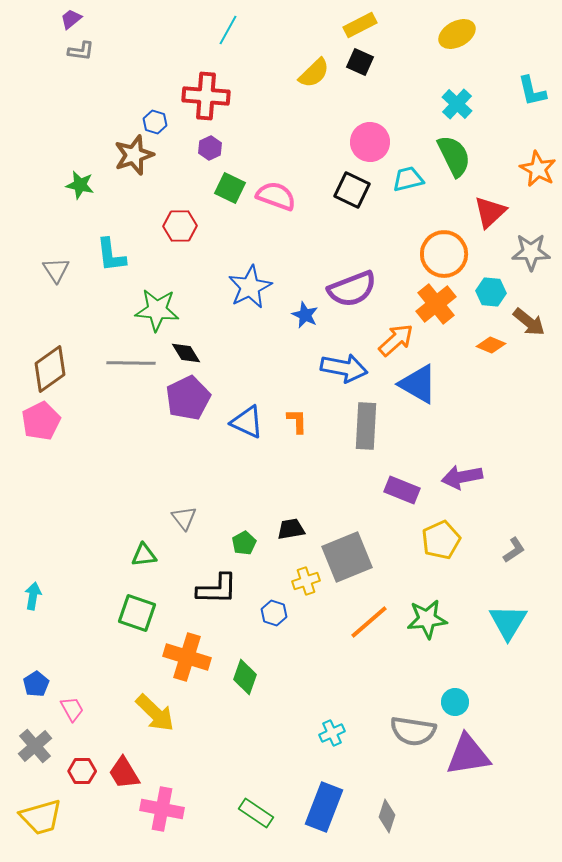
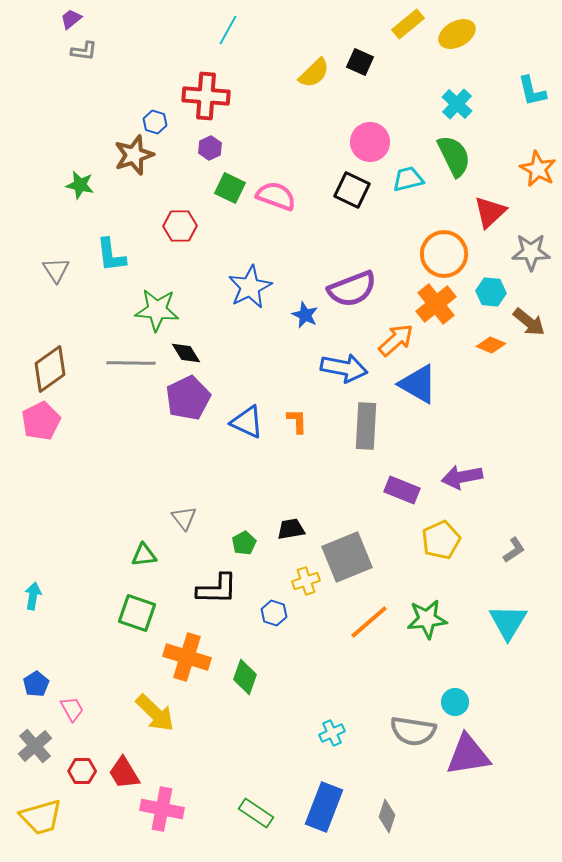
yellow rectangle at (360, 25): moved 48 px right, 1 px up; rotated 12 degrees counterclockwise
gray L-shape at (81, 51): moved 3 px right
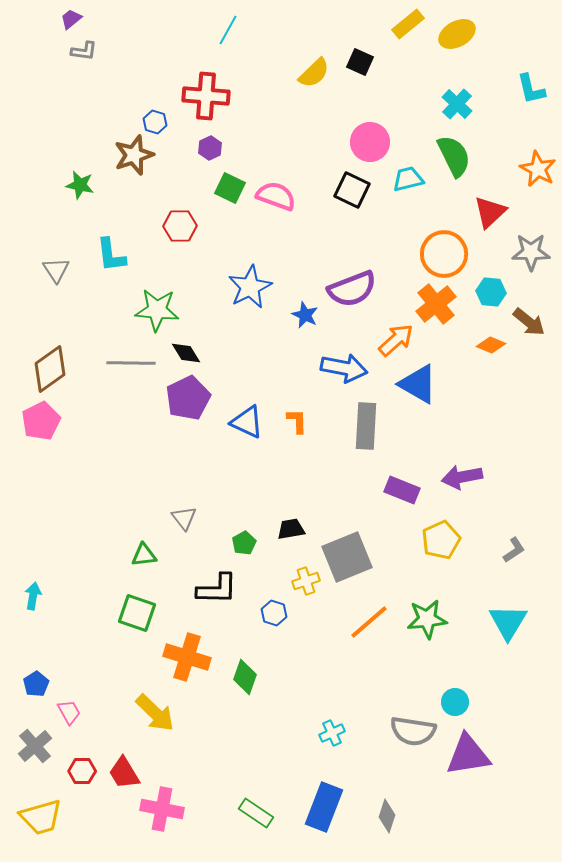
cyan L-shape at (532, 91): moved 1 px left, 2 px up
pink trapezoid at (72, 709): moved 3 px left, 3 px down
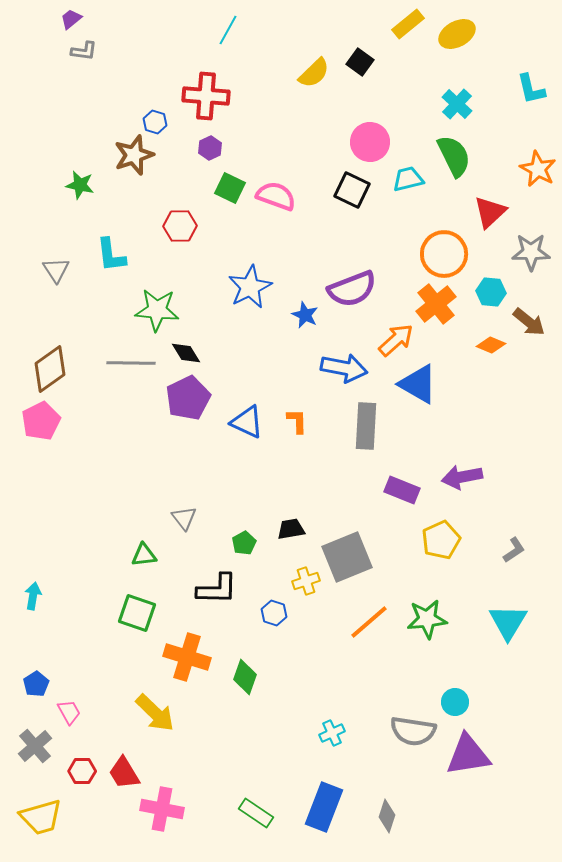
black square at (360, 62): rotated 12 degrees clockwise
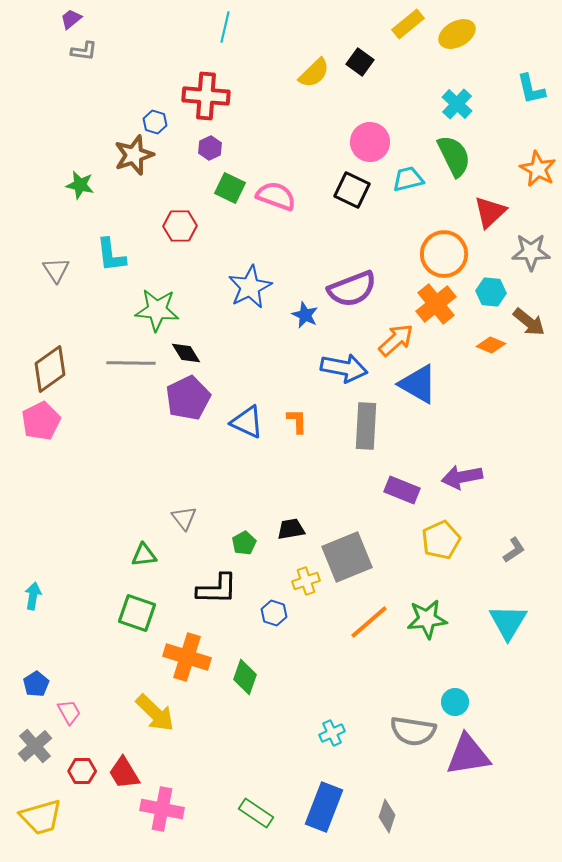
cyan line at (228, 30): moved 3 px left, 3 px up; rotated 16 degrees counterclockwise
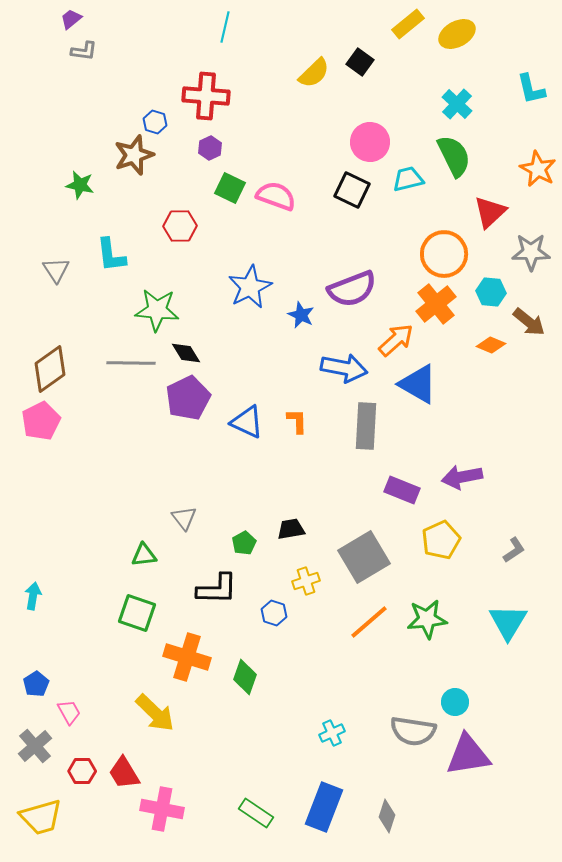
blue star at (305, 315): moved 4 px left
gray square at (347, 557): moved 17 px right; rotated 9 degrees counterclockwise
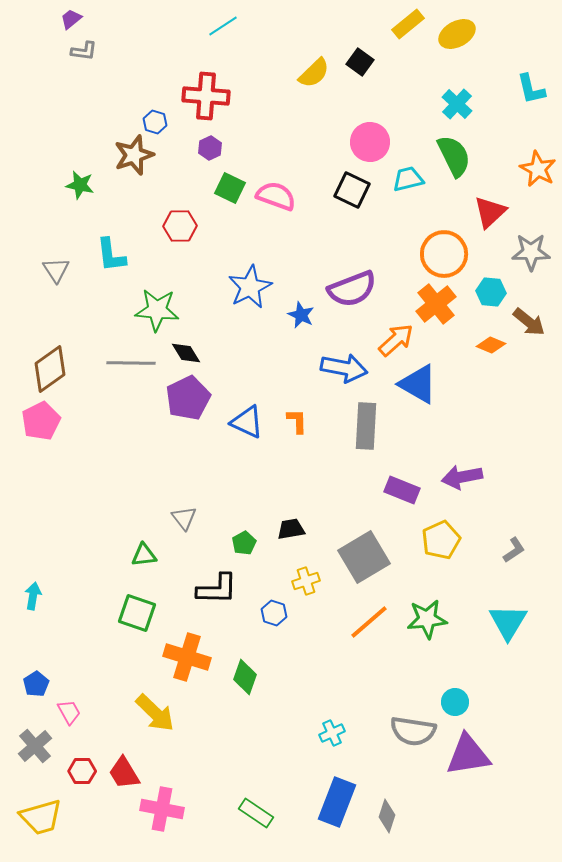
cyan line at (225, 27): moved 2 px left, 1 px up; rotated 44 degrees clockwise
blue rectangle at (324, 807): moved 13 px right, 5 px up
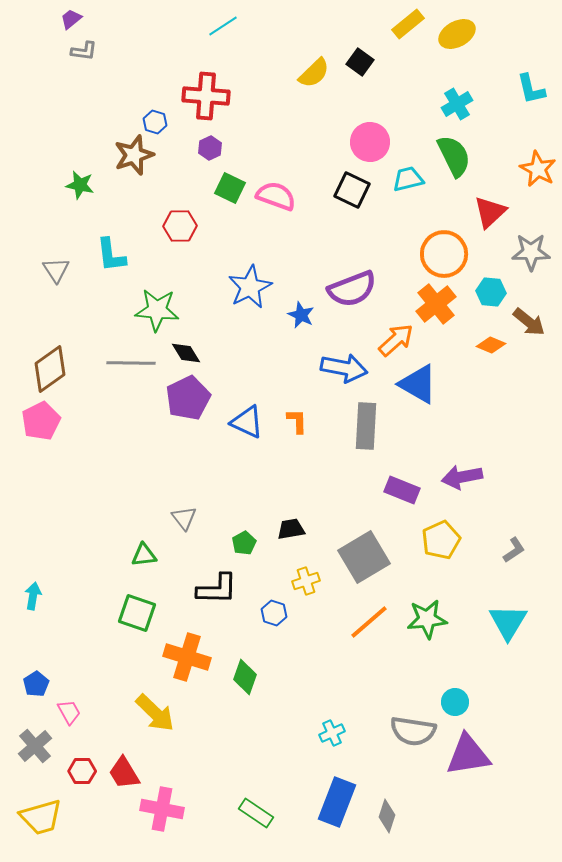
cyan cross at (457, 104): rotated 16 degrees clockwise
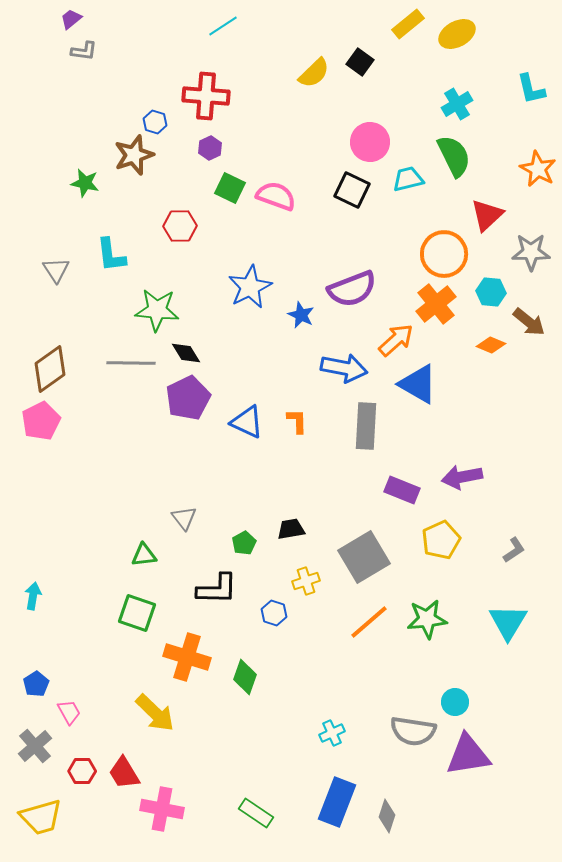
green star at (80, 185): moved 5 px right, 2 px up
red triangle at (490, 212): moved 3 px left, 3 px down
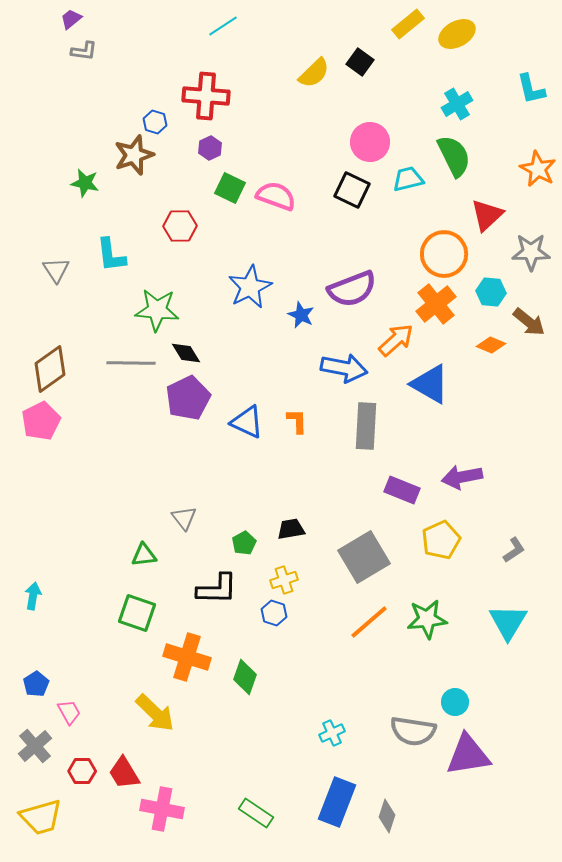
blue triangle at (418, 384): moved 12 px right
yellow cross at (306, 581): moved 22 px left, 1 px up
